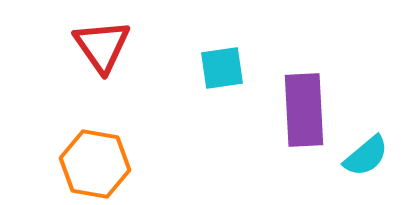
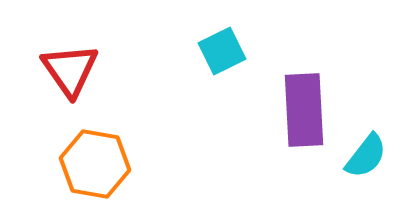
red triangle: moved 32 px left, 24 px down
cyan square: moved 17 px up; rotated 18 degrees counterclockwise
cyan semicircle: rotated 12 degrees counterclockwise
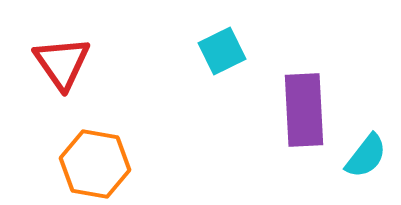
red triangle: moved 8 px left, 7 px up
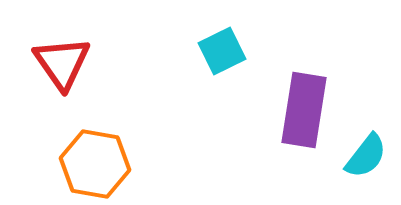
purple rectangle: rotated 12 degrees clockwise
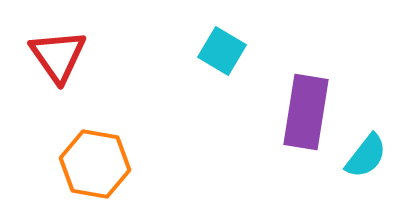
cyan square: rotated 33 degrees counterclockwise
red triangle: moved 4 px left, 7 px up
purple rectangle: moved 2 px right, 2 px down
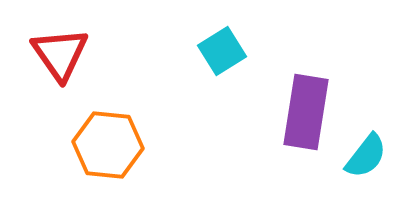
cyan square: rotated 27 degrees clockwise
red triangle: moved 2 px right, 2 px up
orange hexagon: moved 13 px right, 19 px up; rotated 4 degrees counterclockwise
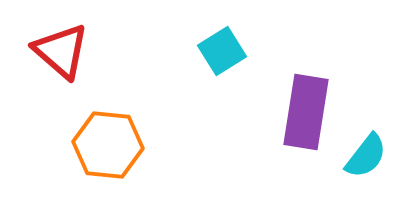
red triangle: moved 1 px right, 3 px up; rotated 14 degrees counterclockwise
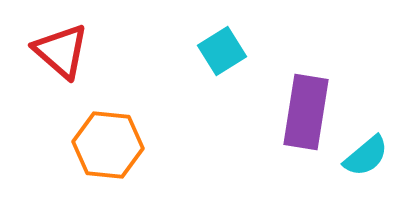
cyan semicircle: rotated 12 degrees clockwise
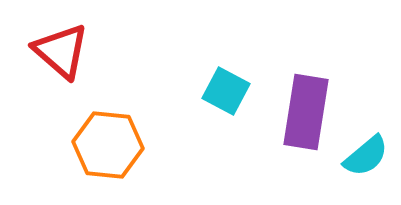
cyan square: moved 4 px right, 40 px down; rotated 30 degrees counterclockwise
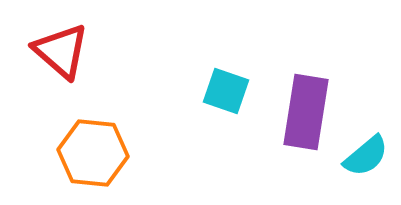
cyan square: rotated 9 degrees counterclockwise
orange hexagon: moved 15 px left, 8 px down
